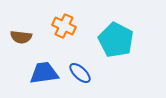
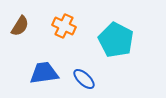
brown semicircle: moved 1 px left, 11 px up; rotated 65 degrees counterclockwise
blue ellipse: moved 4 px right, 6 px down
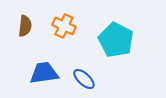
brown semicircle: moved 5 px right; rotated 25 degrees counterclockwise
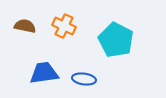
brown semicircle: rotated 85 degrees counterclockwise
blue ellipse: rotated 35 degrees counterclockwise
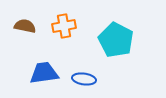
orange cross: rotated 35 degrees counterclockwise
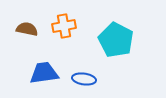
brown semicircle: moved 2 px right, 3 px down
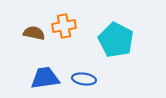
brown semicircle: moved 7 px right, 4 px down
blue trapezoid: moved 1 px right, 5 px down
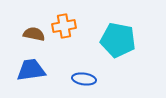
brown semicircle: moved 1 px down
cyan pentagon: moved 2 px right; rotated 16 degrees counterclockwise
blue trapezoid: moved 14 px left, 8 px up
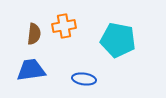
brown semicircle: rotated 85 degrees clockwise
